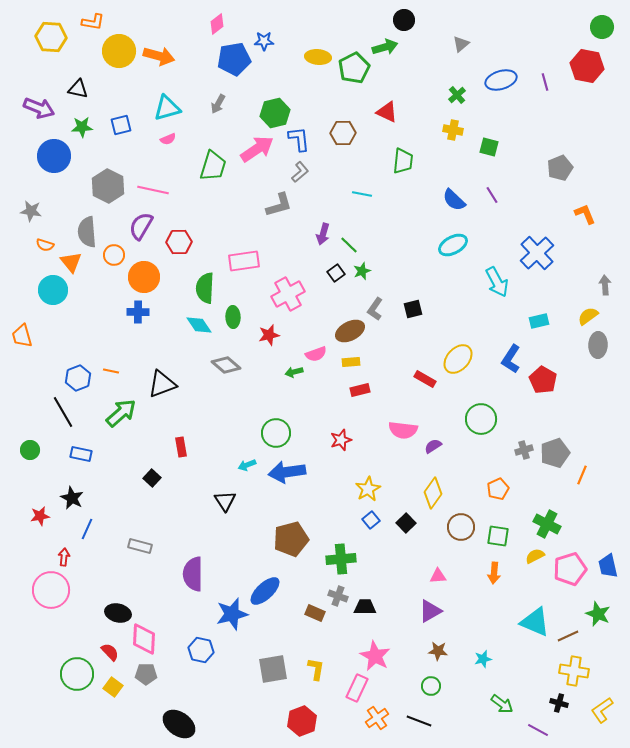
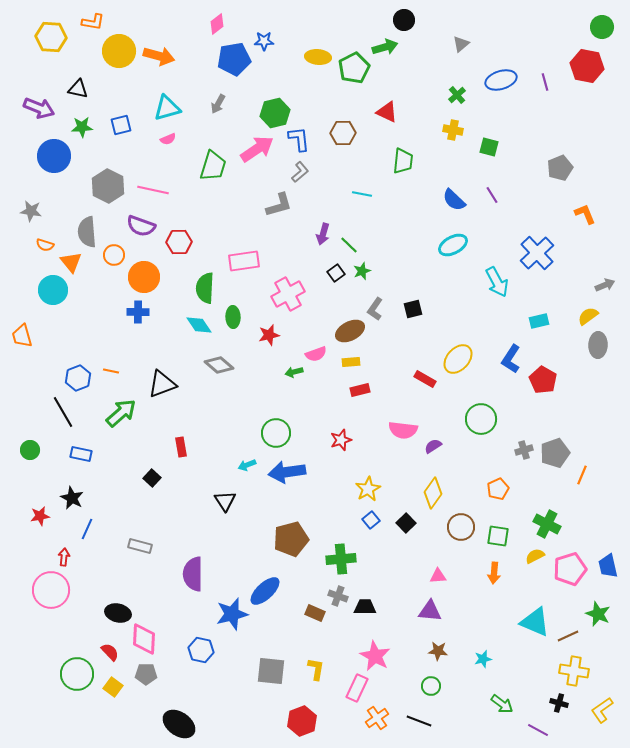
purple semicircle at (141, 226): rotated 100 degrees counterclockwise
gray arrow at (605, 285): rotated 72 degrees clockwise
gray diamond at (226, 365): moved 7 px left
purple triangle at (430, 611): rotated 35 degrees clockwise
gray square at (273, 669): moved 2 px left, 2 px down; rotated 16 degrees clockwise
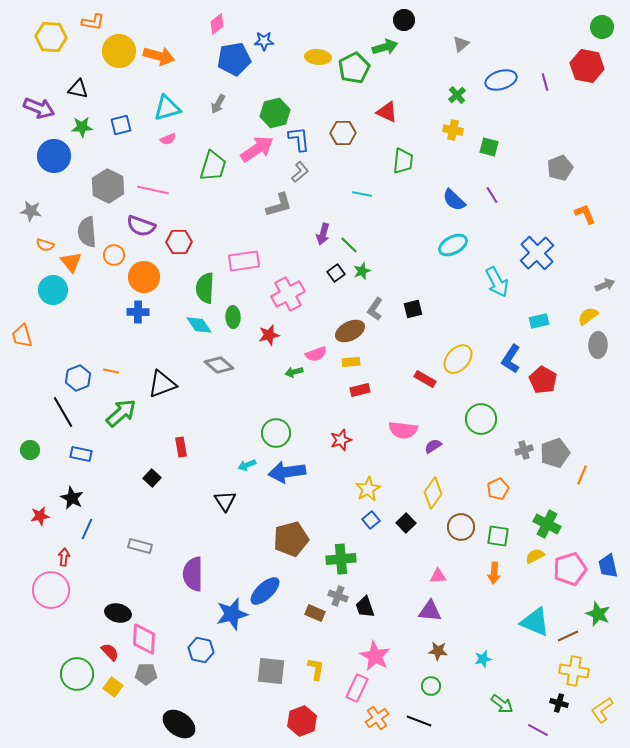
black trapezoid at (365, 607): rotated 110 degrees counterclockwise
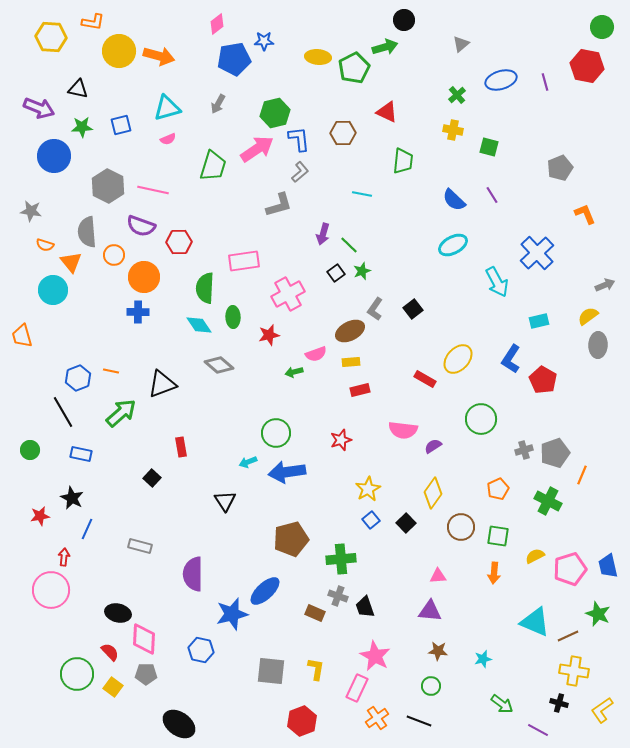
black square at (413, 309): rotated 24 degrees counterclockwise
cyan arrow at (247, 465): moved 1 px right, 3 px up
green cross at (547, 524): moved 1 px right, 23 px up
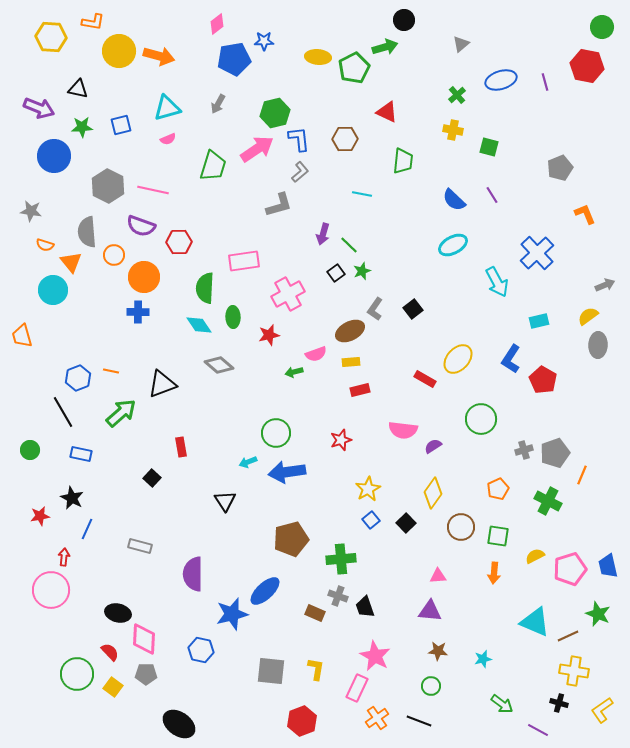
brown hexagon at (343, 133): moved 2 px right, 6 px down
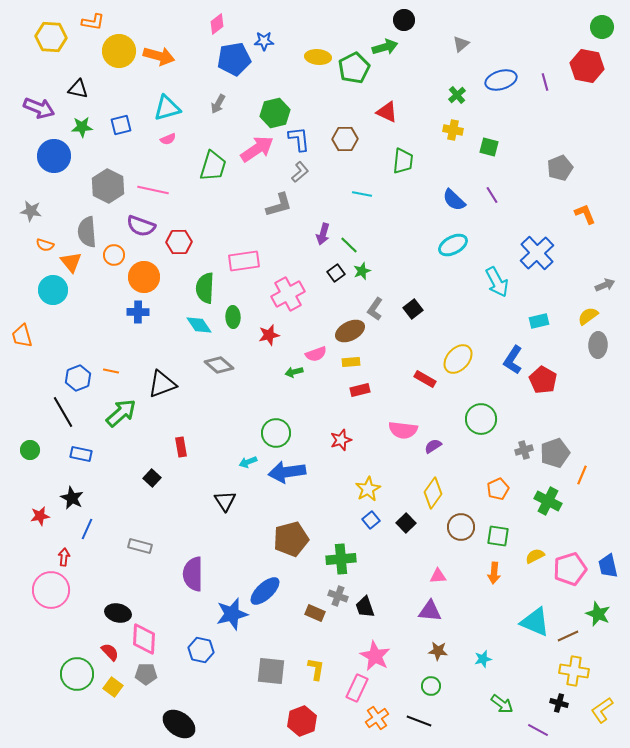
blue L-shape at (511, 359): moved 2 px right, 1 px down
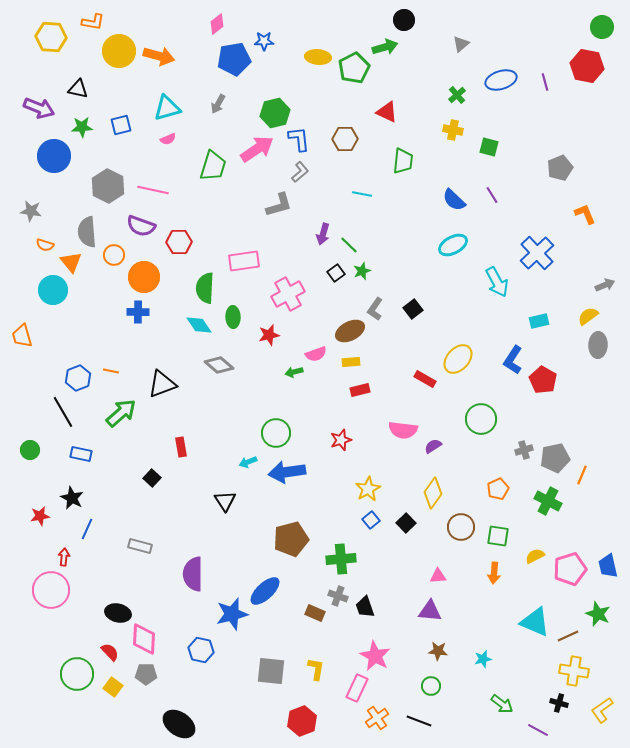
gray pentagon at (555, 453): moved 5 px down; rotated 8 degrees clockwise
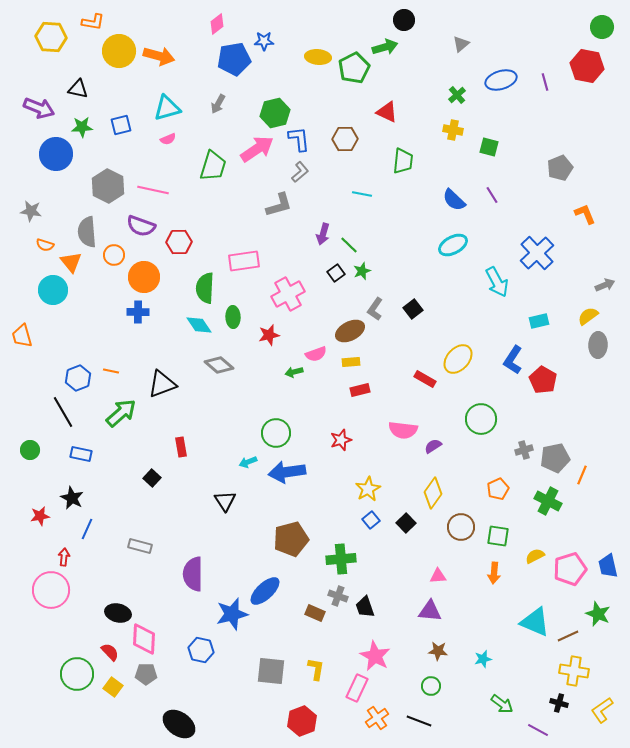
blue circle at (54, 156): moved 2 px right, 2 px up
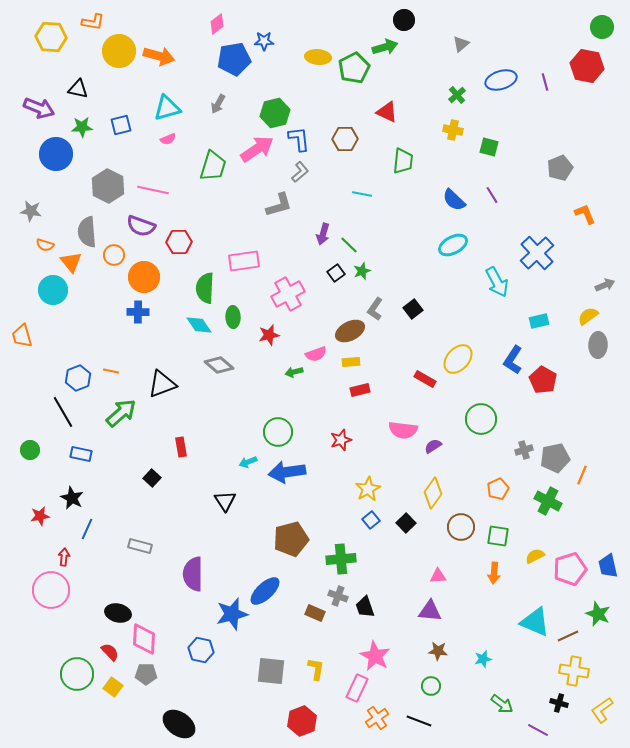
green circle at (276, 433): moved 2 px right, 1 px up
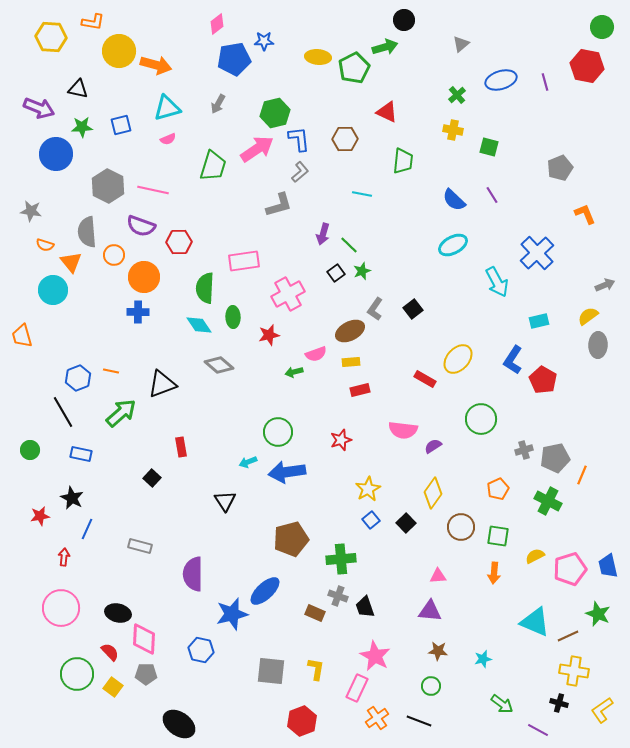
orange arrow at (159, 56): moved 3 px left, 9 px down
pink circle at (51, 590): moved 10 px right, 18 px down
